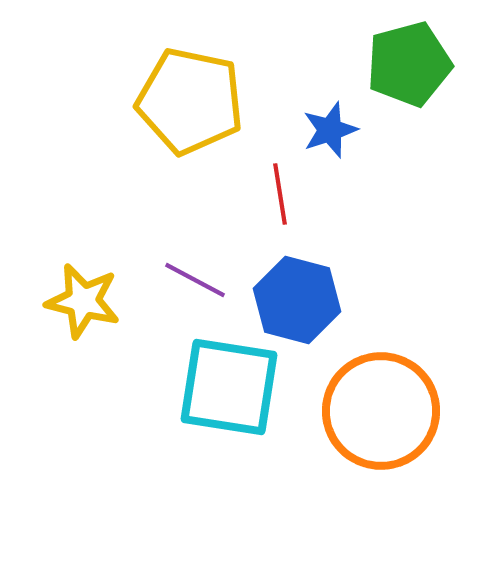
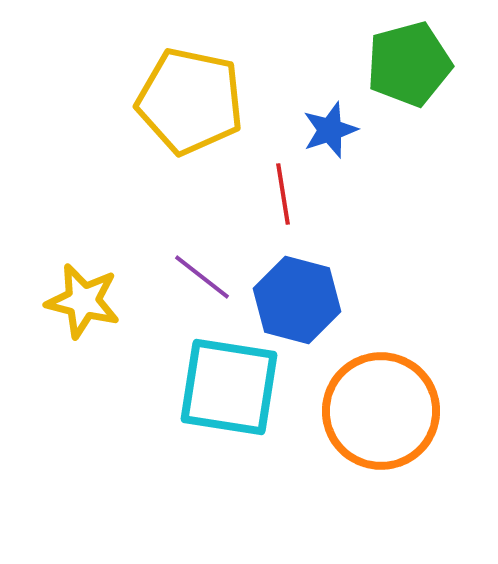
red line: moved 3 px right
purple line: moved 7 px right, 3 px up; rotated 10 degrees clockwise
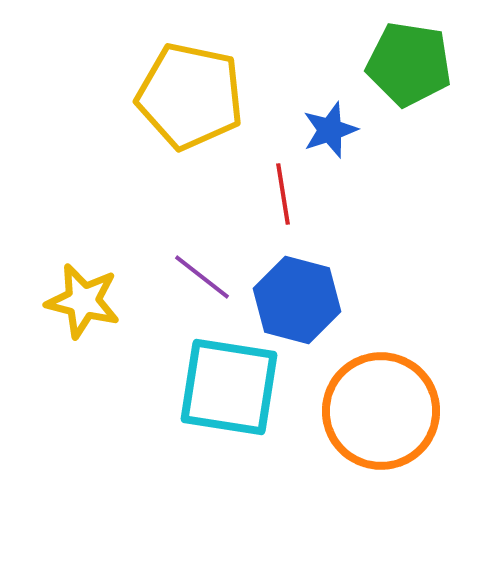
green pentagon: rotated 24 degrees clockwise
yellow pentagon: moved 5 px up
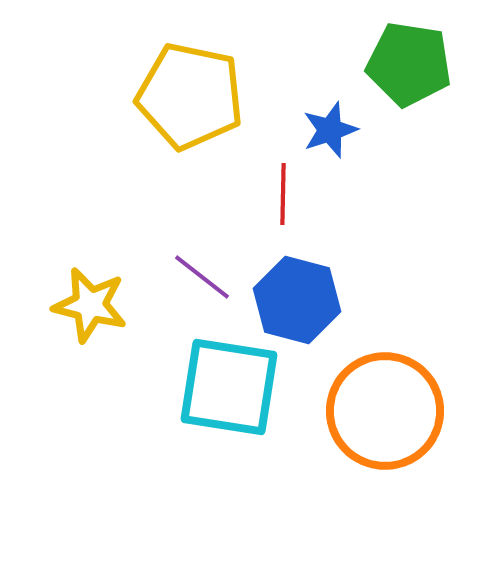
red line: rotated 10 degrees clockwise
yellow star: moved 7 px right, 4 px down
orange circle: moved 4 px right
